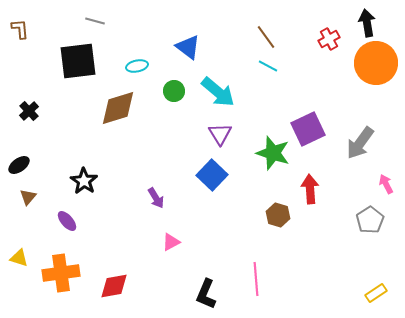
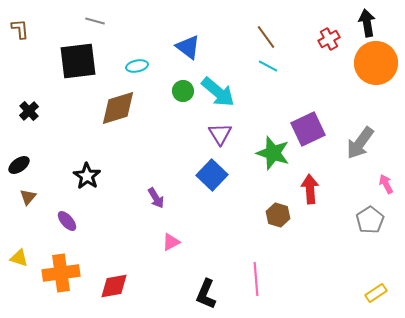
green circle: moved 9 px right
black star: moved 3 px right, 5 px up
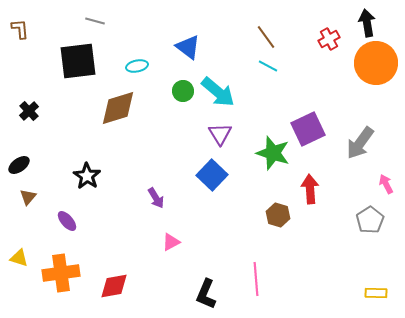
yellow rectangle: rotated 35 degrees clockwise
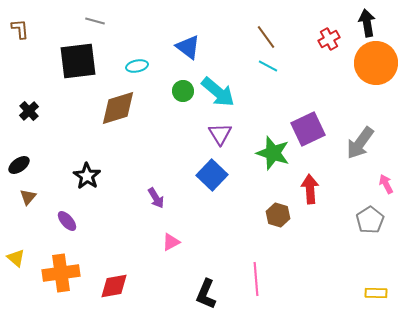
yellow triangle: moved 3 px left; rotated 24 degrees clockwise
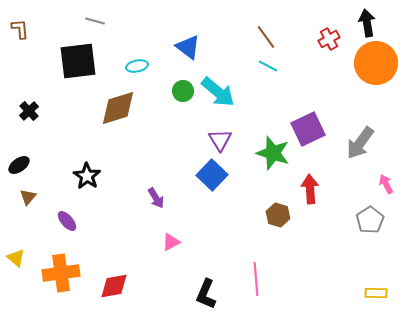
purple triangle: moved 6 px down
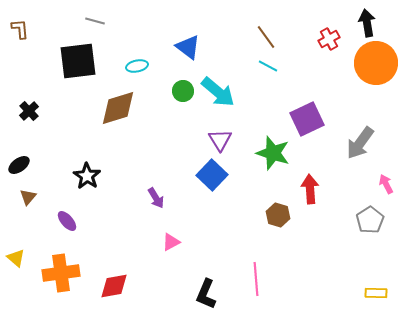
purple square: moved 1 px left, 10 px up
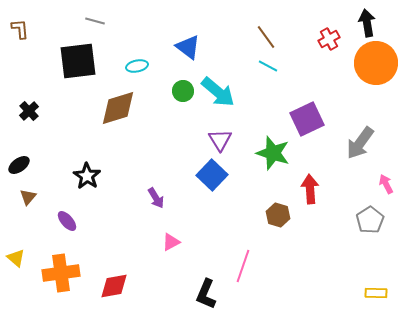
pink line: moved 13 px left, 13 px up; rotated 24 degrees clockwise
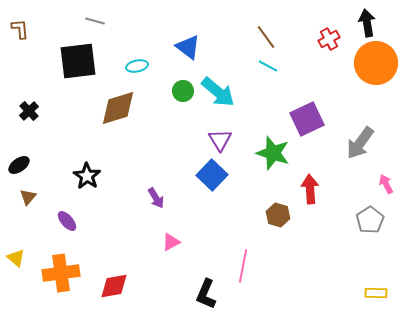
pink line: rotated 8 degrees counterclockwise
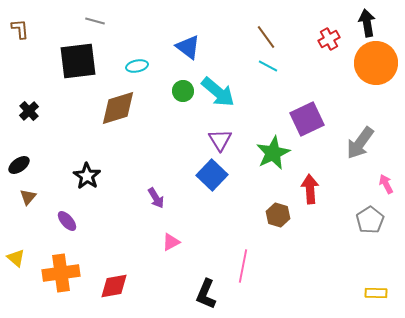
green star: rotated 28 degrees clockwise
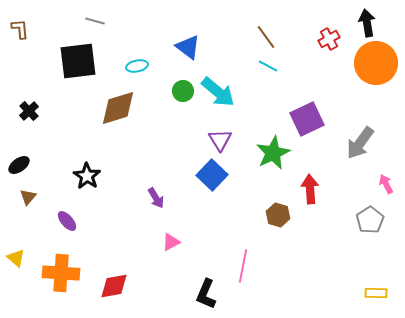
orange cross: rotated 12 degrees clockwise
